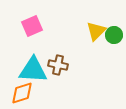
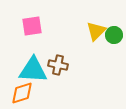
pink square: rotated 15 degrees clockwise
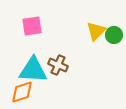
brown cross: rotated 12 degrees clockwise
orange diamond: moved 1 px up
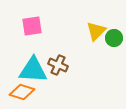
green circle: moved 3 px down
orange diamond: rotated 35 degrees clockwise
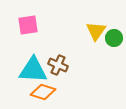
pink square: moved 4 px left, 1 px up
yellow triangle: rotated 10 degrees counterclockwise
orange diamond: moved 21 px right
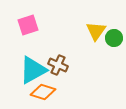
pink square: rotated 10 degrees counterclockwise
cyan triangle: rotated 32 degrees counterclockwise
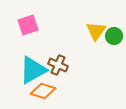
green circle: moved 2 px up
orange diamond: moved 1 px up
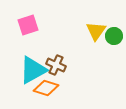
brown cross: moved 2 px left
orange diamond: moved 3 px right, 3 px up
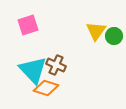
cyan triangle: rotated 44 degrees counterclockwise
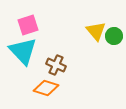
yellow triangle: rotated 15 degrees counterclockwise
cyan triangle: moved 10 px left, 19 px up
